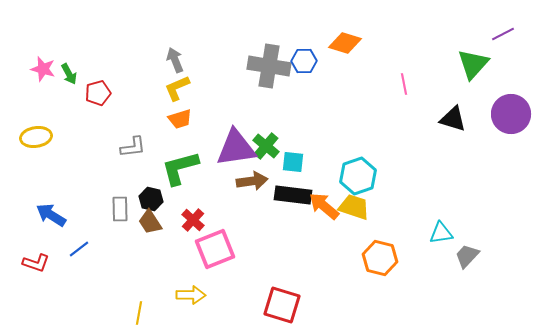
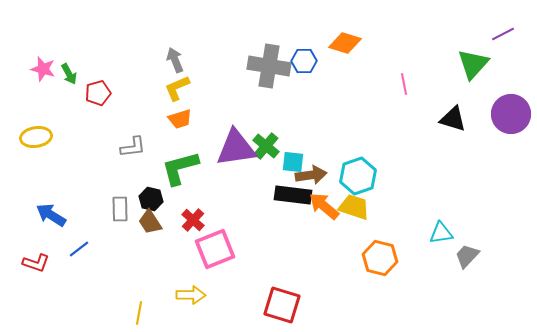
brown arrow: moved 59 px right, 6 px up
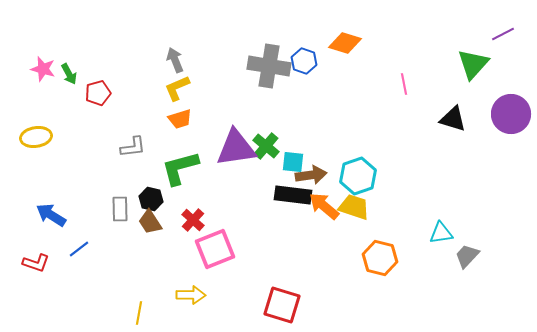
blue hexagon: rotated 20 degrees clockwise
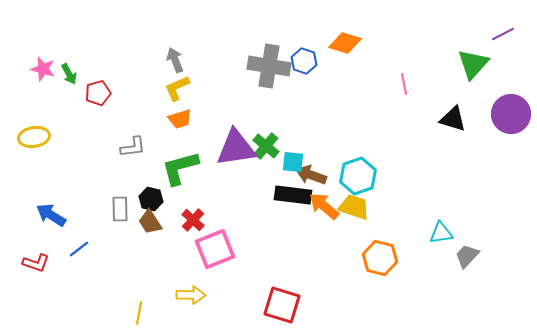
yellow ellipse: moved 2 px left
brown arrow: rotated 152 degrees counterclockwise
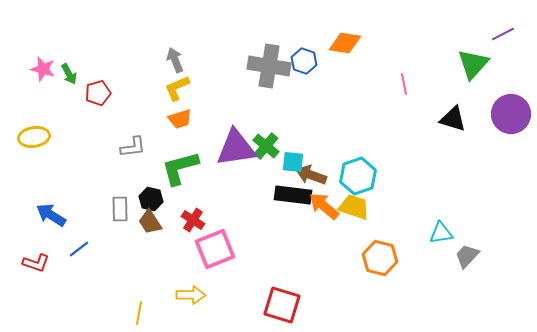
orange diamond: rotated 8 degrees counterclockwise
red cross: rotated 10 degrees counterclockwise
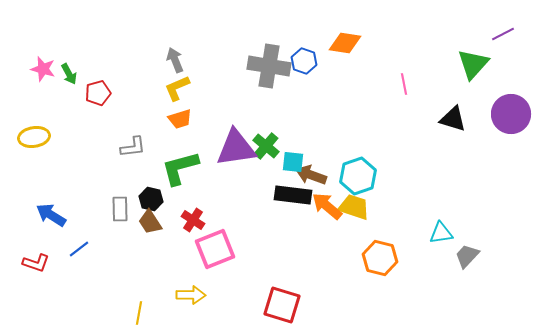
orange arrow: moved 3 px right
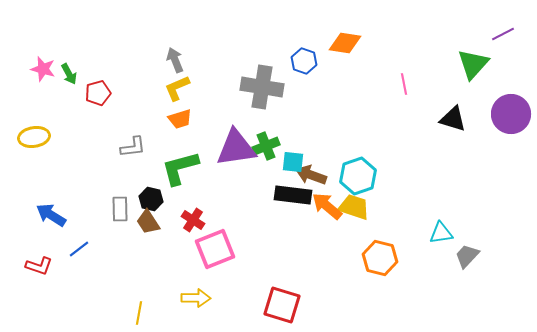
gray cross: moved 7 px left, 21 px down
green cross: rotated 28 degrees clockwise
brown trapezoid: moved 2 px left
red L-shape: moved 3 px right, 3 px down
yellow arrow: moved 5 px right, 3 px down
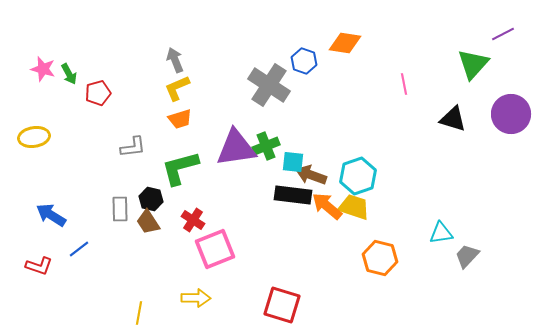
gray cross: moved 7 px right, 2 px up; rotated 24 degrees clockwise
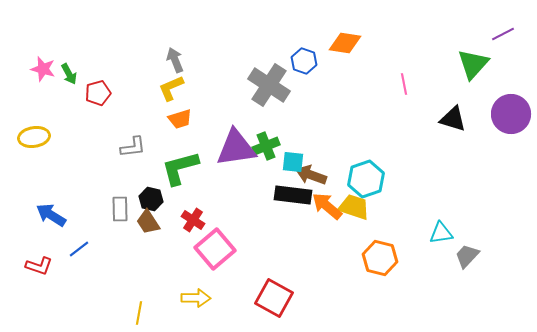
yellow L-shape: moved 6 px left
cyan hexagon: moved 8 px right, 3 px down
pink square: rotated 18 degrees counterclockwise
red square: moved 8 px left, 7 px up; rotated 12 degrees clockwise
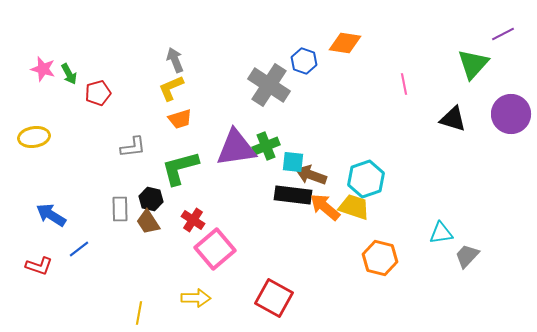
orange arrow: moved 2 px left, 1 px down
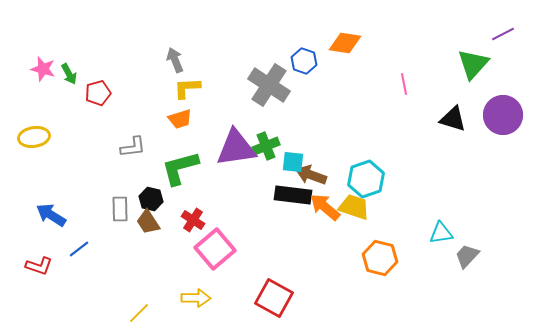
yellow L-shape: moved 16 px right; rotated 20 degrees clockwise
purple circle: moved 8 px left, 1 px down
yellow line: rotated 35 degrees clockwise
